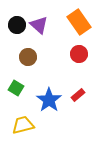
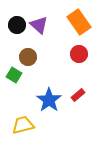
green square: moved 2 px left, 13 px up
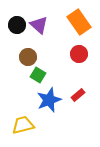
green square: moved 24 px right
blue star: rotated 15 degrees clockwise
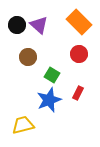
orange rectangle: rotated 10 degrees counterclockwise
green square: moved 14 px right
red rectangle: moved 2 px up; rotated 24 degrees counterclockwise
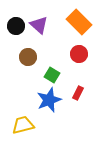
black circle: moved 1 px left, 1 px down
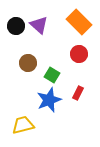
brown circle: moved 6 px down
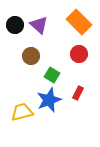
black circle: moved 1 px left, 1 px up
brown circle: moved 3 px right, 7 px up
yellow trapezoid: moved 1 px left, 13 px up
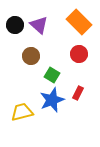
blue star: moved 3 px right
